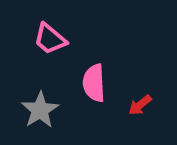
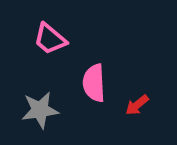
red arrow: moved 3 px left
gray star: rotated 24 degrees clockwise
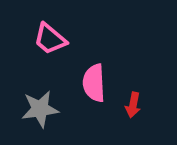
red arrow: moved 4 px left; rotated 40 degrees counterclockwise
gray star: moved 1 px up
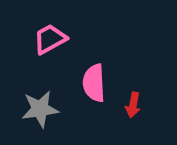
pink trapezoid: rotated 111 degrees clockwise
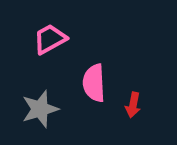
gray star: rotated 9 degrees counterclockwise
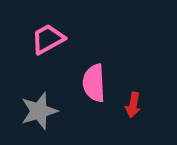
pink trapezoid: moved 2 px left
gray star: moved 1 px left, 2 px down
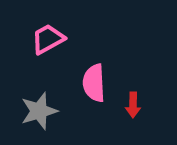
red arrow: rotated 10 degrees counterclockwise
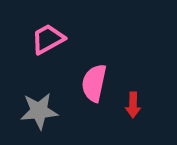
pink semicircle: rotated 15 degrees clockwise
gray star: rotated 12 degrees clockwise
